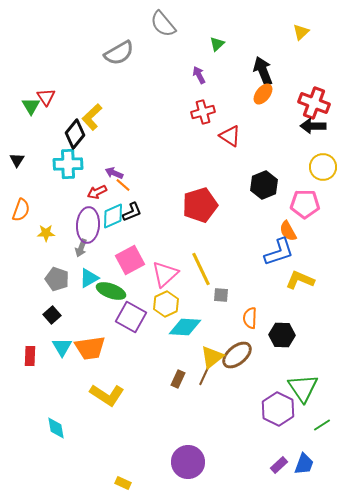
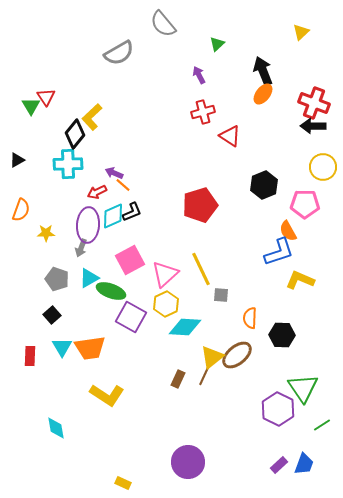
black triangle at (17, 160): rotated 28 degrees clockwise
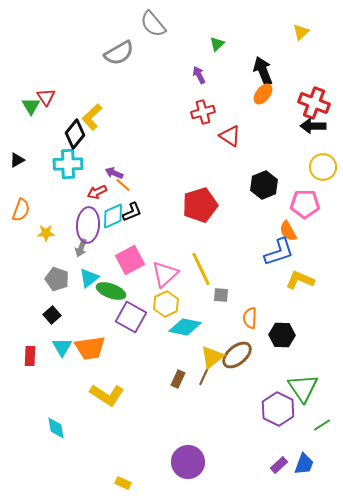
gray semicircle at (163, 24): moved 10 px left
cyan triangle at (89, 278): rotated 10 degrees counterclockwise
cyan diamond at (185, 327): rotated 8 degrees clockwise
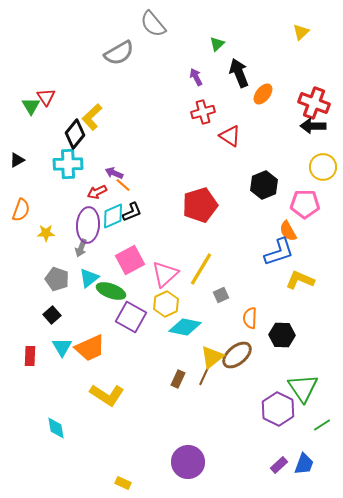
black arrow at (263, 71): moved 24 px left, 2 px down
purple arrow at (199, 75): moved 3 px left, 2 px down
yellow line at (201, 269): rotated 56 degrees clockwise
gray square at (221, 295): rotated 28 degrees counterclockwise
orange trapezoid at (90, 348): rotated 16 degrees counterclockwise
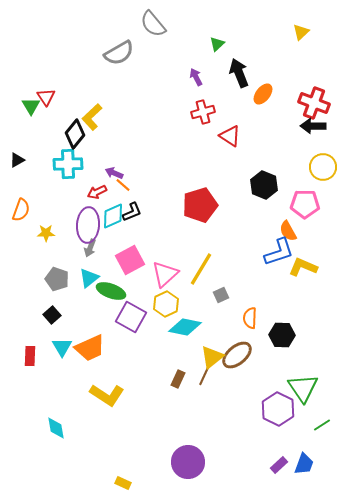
black hexagon at (264, 185): rotated 16 degrees counterclockwise
gray arrow at (81, 248): moved 9 px right
yellow L-shape at (300, 280): moved 3 px right, 13 px up
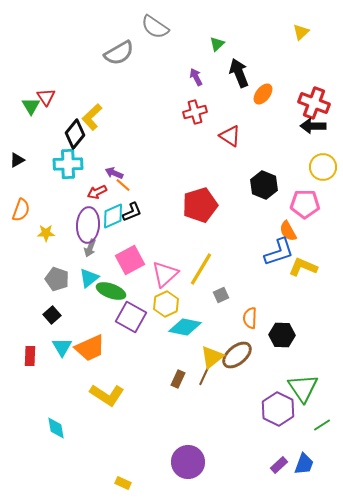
gray semicircle at (153, 24): moved 2 px right, 3 px down; rotated 16 degrees counterclockwise
red cross at (203, 112): moved 8 px left
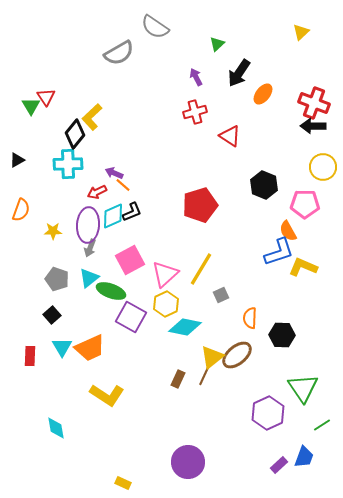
black arrow at (239, 73): rotated 124 degrees counterclockwise
yellow star at (46, 233): moved 7 px right, 2 px up
purple hexagon at (278, 409): moved 10 px left, 4 px down; rotated 8 degrees clockwise
blue trapezoid at (304, 464): moved 7 px up
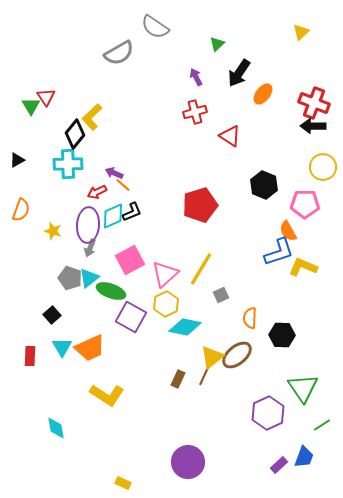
yellow star at (53, 231): rotated 18 degrees clockwise
gray pentagon at (57, 279): moved 13 px right, 1 px up
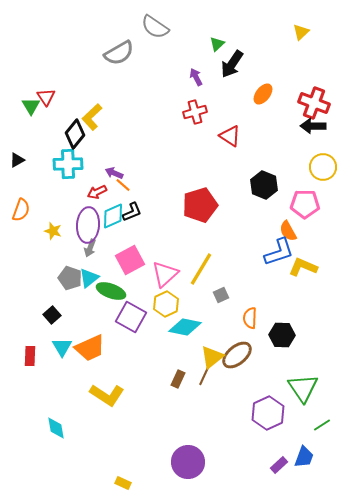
black arrow at (239, 73): moved 7 px left, 9 px up
